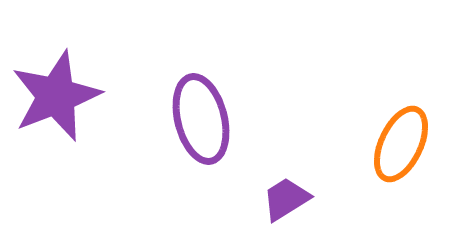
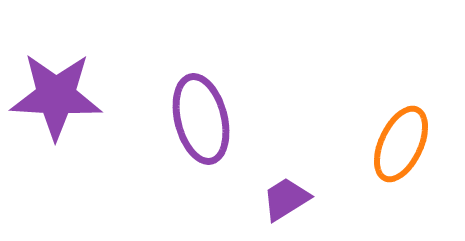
purple star: rotated 24 degrees clockwise
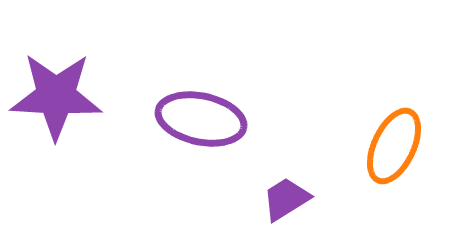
purple ellipse: rotated 64 degrees counterclockwise
orange ellipse: moved 7 px left, 2 px down
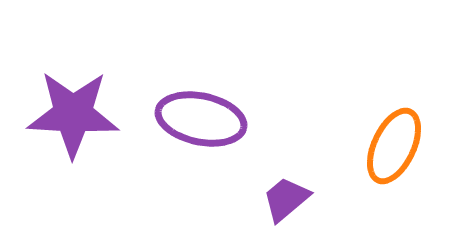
purple star: moved 17 px right, 18 px down
purple trapezoid: rotated 8 degrees counterclockwise
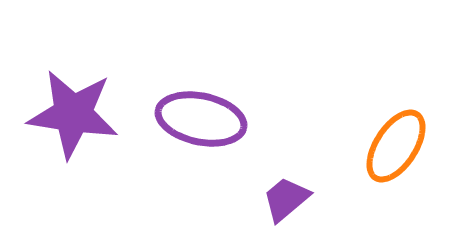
purple star: rotated 6 degrees clockwise
orange ellipse: moved 2 px right; rotated 8 degrees clockwise
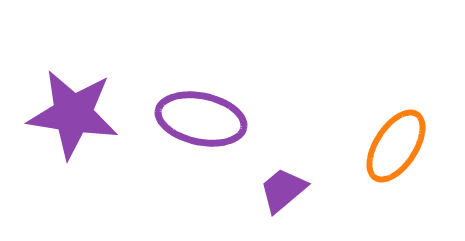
purple trapezoid: moved 3 px left, 9 px up
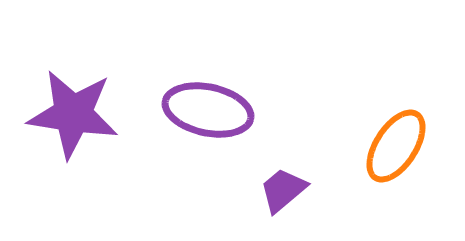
purple ellipse: moved 7 px right, 9 px up
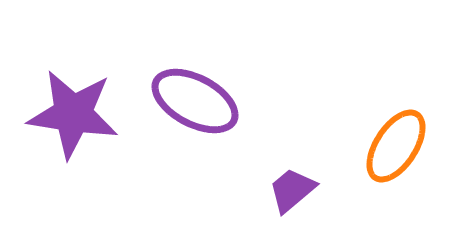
purple ellipse: moved 13 px left, 9 px up; rotated 16 degrees clockwise
purple trapezoid: moved 9 px right
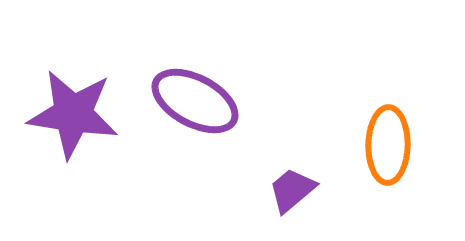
orange ellipse: moved 8 px left, 1 px up; rotated 32 degrees counterclockwise
